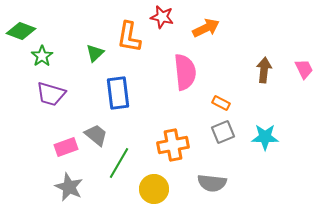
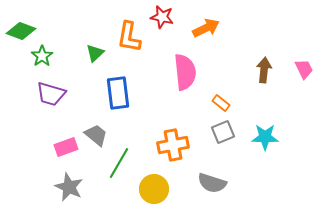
orange rectangle: rotated 12 degrees clockwise
gray semicircle: rotated 12 degrees clockwise
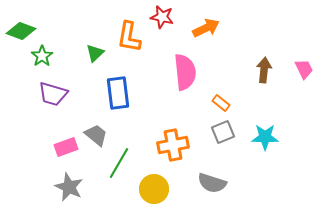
purple trapezoid: moved 2 px right
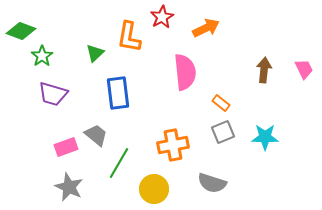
red star: rotated 30 degrees clockwise
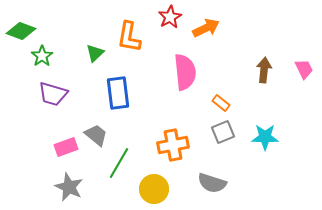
red star: moved 8 px right
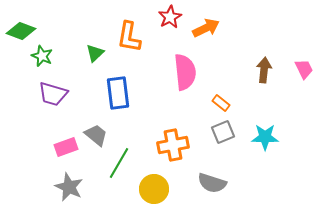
green star: rotated 15 degrees counterclockwise
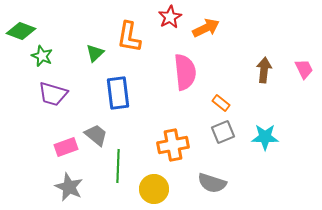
green line: moved 1 px left, 3 px down; rotated 28 degrees counterclockwise
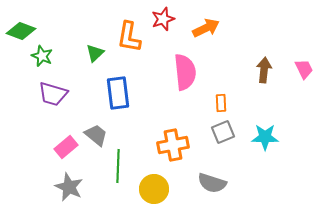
red star: moved 7 px left, 2 px down; rotated 10 degrees clockwise
orange rectangle: rotated 48 degrees clockwise
pink rectangle: rotated 20 degrees counterclockwise
